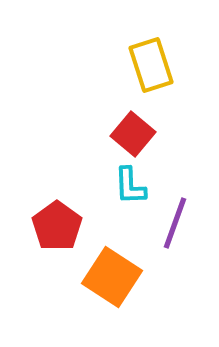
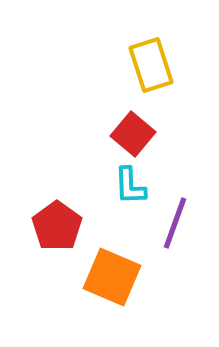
orange square: rotated 10 degrees counterclockwise
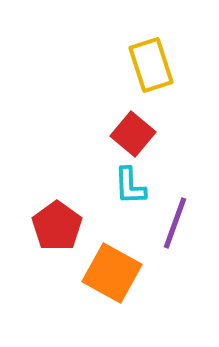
orange square: moved 4 px up; rotated 6 degrees clockwise
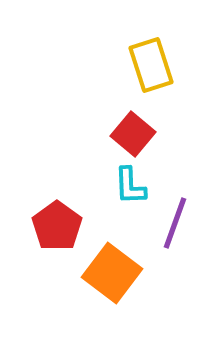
orange square: rotated 8 degrees clockwise
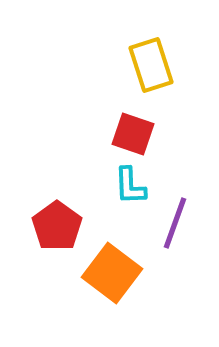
red square: rotated 21 degrees counterclockwise
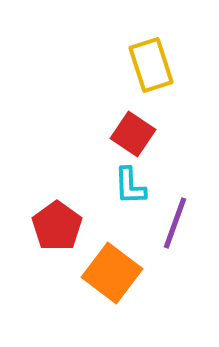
red square: rotated 15 degrees clockwise
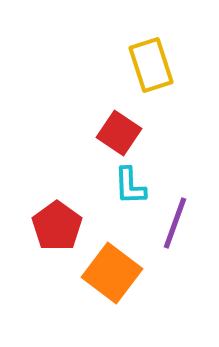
red square: moved 14 px left, 1 px up
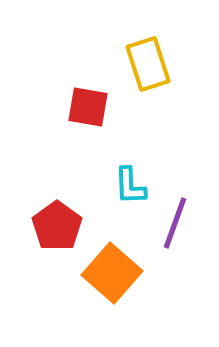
yellow rectangle: moved 3 px left, 1 px up
red square: moved 31 px left, 26 px up; rotated 24 degrees counterclockwise
orange square: rotated 4 degrees clockwise
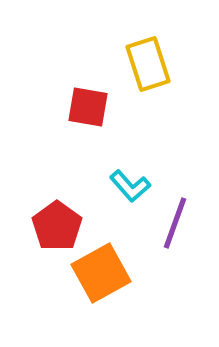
cyan L-shape: rotated 39 degrees counterclockwise
orange square: moved 11 px left; rotated 20 degrees clockwise
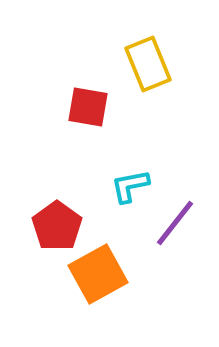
yellow rectangle: rotated 4 degrees counterclockwise
cyan L-shape: rotated 120 degrees clockwise
purple line: rotated 18 degrees clockwise
orange square: moved 3 px left, 1 px down
